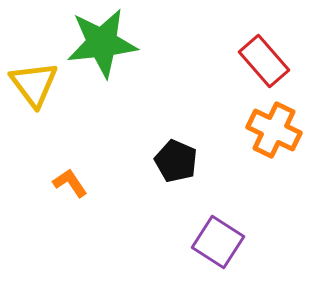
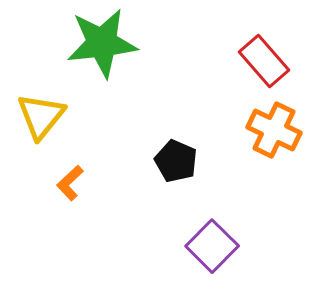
yellow triangle: moved 7 px right, 32 px down; rotated 16 degrees clockwise
orange L-shape: rotated 99 degrees counterclockwise
purple square: moved 6 px left, 4 px down; rotated 12 degrees clockwise
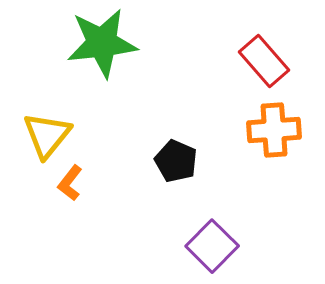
yellow triangle: moved 6 px right, 19 px down
orange cross: rotated 30 degrees counterclockwise
orange L-shape: rotated 9 degrees counterclockwise
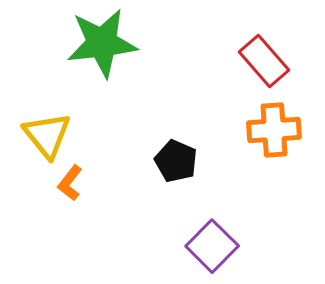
yellow triangle: rotated 18 degrees counterclockwise
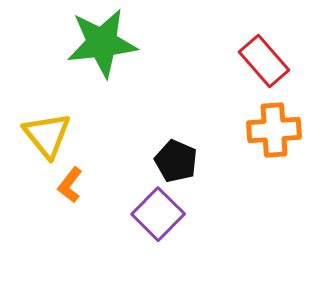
orange L-shape: moved 2 px down
purple square: moved 54 px left, 32 px up
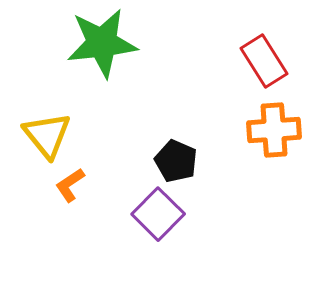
red rectangle: rotated 9 degrees clockwise
orange L-shape: rotated 18 degrees clockwise
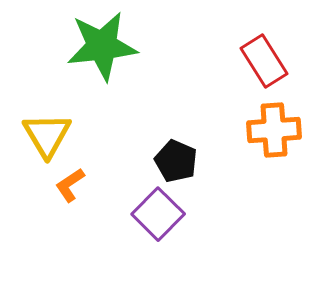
green star: moved 3 px down
yellow triangle: rotated 8 degrees clockwise
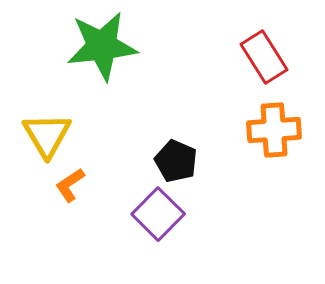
red rectangle: moved 4 px up
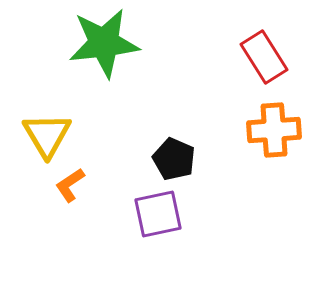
green star: moved 2 px right, 3 px up
black pentagon: moved 2 px left, 2 px up
purple square: rotated 33 degrees clockwise
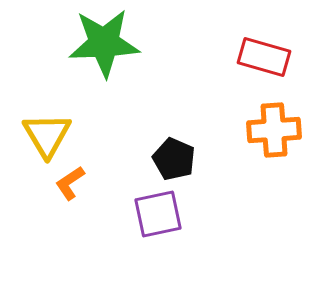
green star: rotated 4 degrees clockwise
red rectangle: rotated 42 degrees counterclockwise
orange L-shape: moved 2 px up
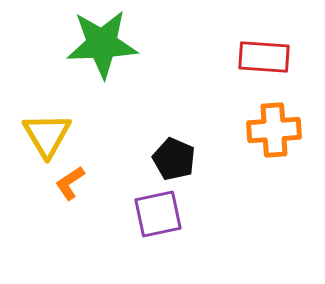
green star: moved 2 px left, 1 px down
red rectangle: rotated 12 degrees counterclockwise
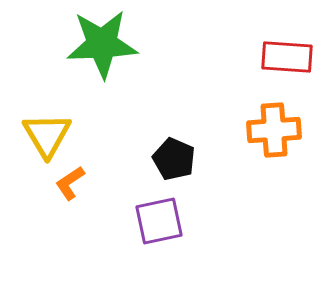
red rectangle: moved 23 px right
purple square: moved 1 px right, 7 px down
